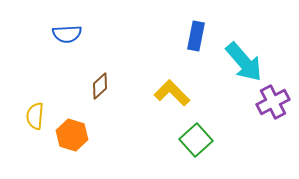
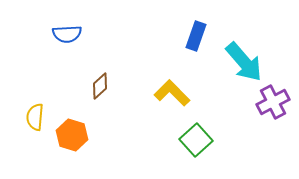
blue rectangle: rotated 8 degrees clockwise
yellow semicircle: moved 1 px down
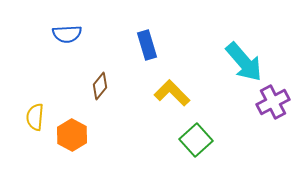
blue rectangle: moved 49 px left, 9 px down; rotated 36 degrees counterclockwise
brown diamond: rotated 8 degrees counterclockwise
orange hexagon: rotated 12 degrees clockwise
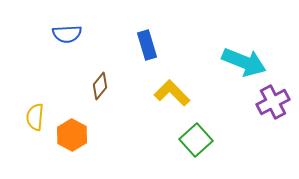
cyan arrow: rotated 27 degrees counterclockwise
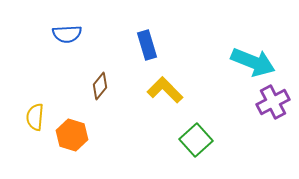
cyan arrow: moved 9 px right
yellow L-shape: moved 7 px left, 3 px up
orange hexagon: rotated 12 degrees counterclockwise
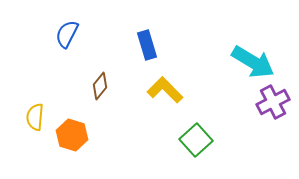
blue semicircle: rotated 120 degrees clockwise
cyan arrow: rotated 9 degrees clockwise
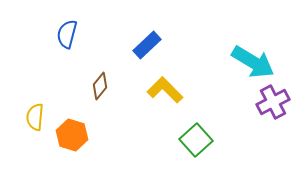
blue semicircle: rotated 12 degrees counterclockwise
blue rectangle: rotated 64 degrees clockwise
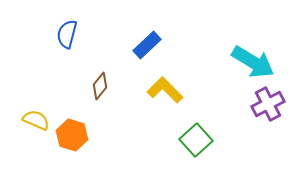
purple cross: moved 5 px left, 2 px down
yellow semicircle: moved 1 px right, 3 px down; rotated 108 degrees clockwise
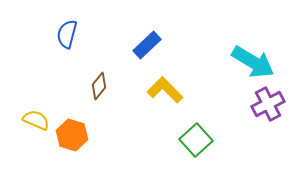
brown diamond: moved 1 px left
